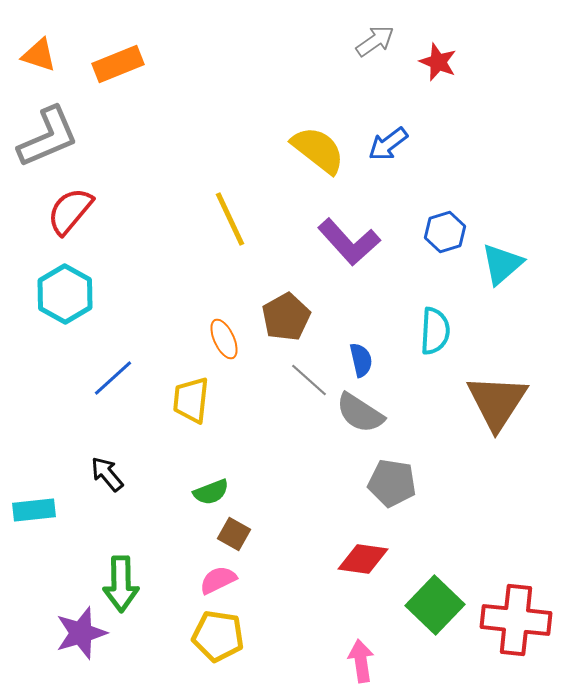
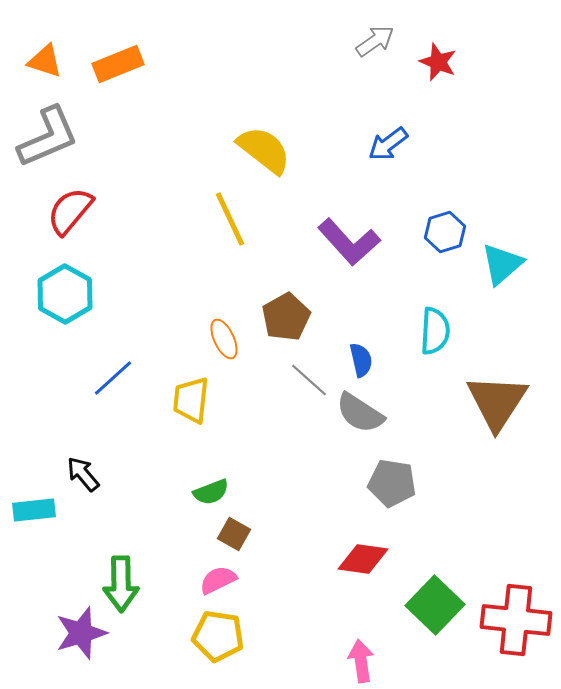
orange triangle: moved 6 px right, 6 px down
yellow semicircle: moved 54 px left
black arrow: moved 24 px left
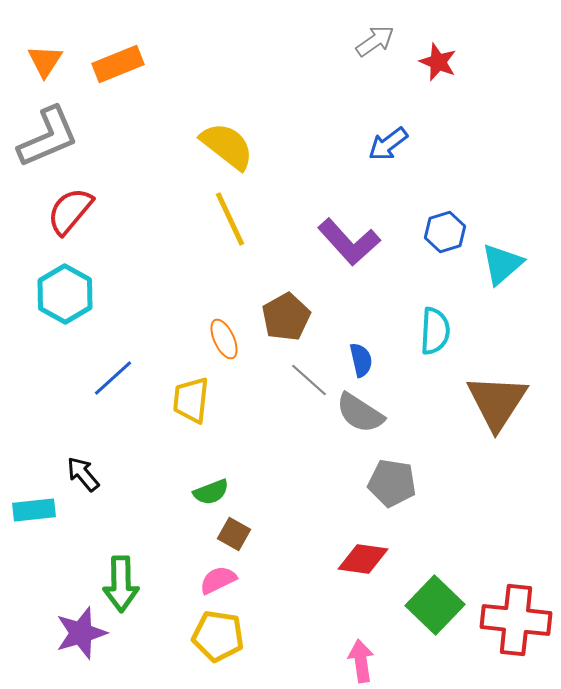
orange triangle: rotated 45 degrees clockwise
yellow semicircle: moved 37 px left, 4 px up
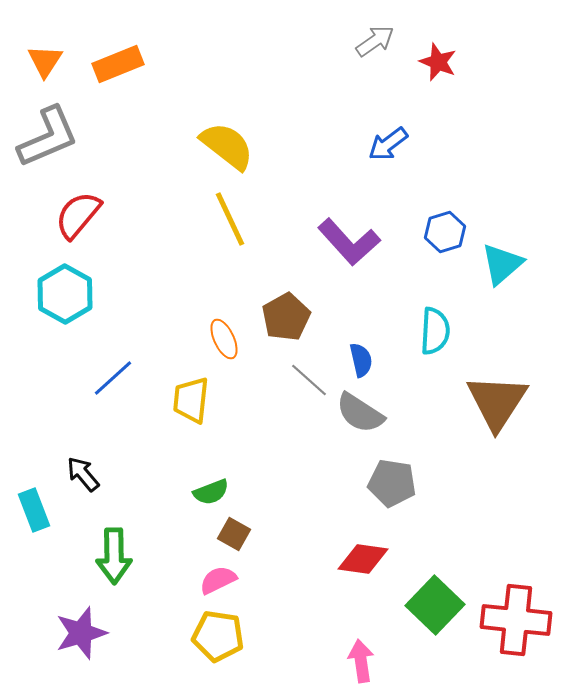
red semicircle: moved 8 px right, 4 px down
cyan rectangle: rotated 75 degrees clockwise
green arrow: moved 7 px left, 28 px up
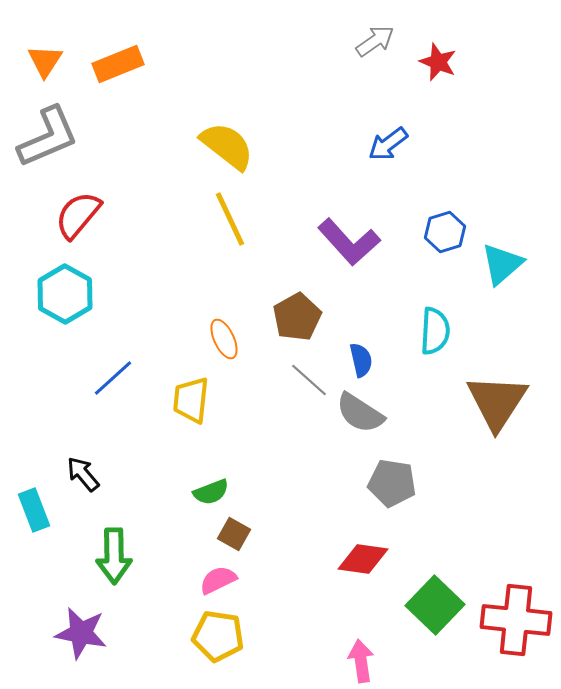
brown pentagon: moved 11 px right
purple star: rotated 28 degrees clockwise
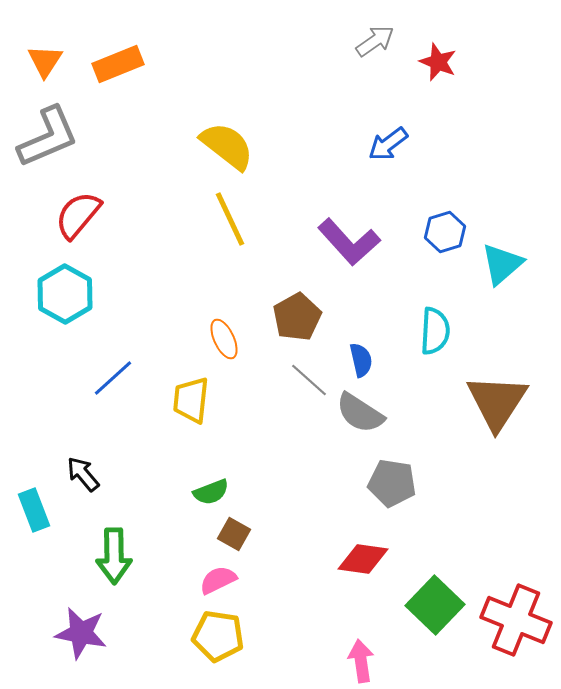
red cross: rotated 16 degrees clockwise
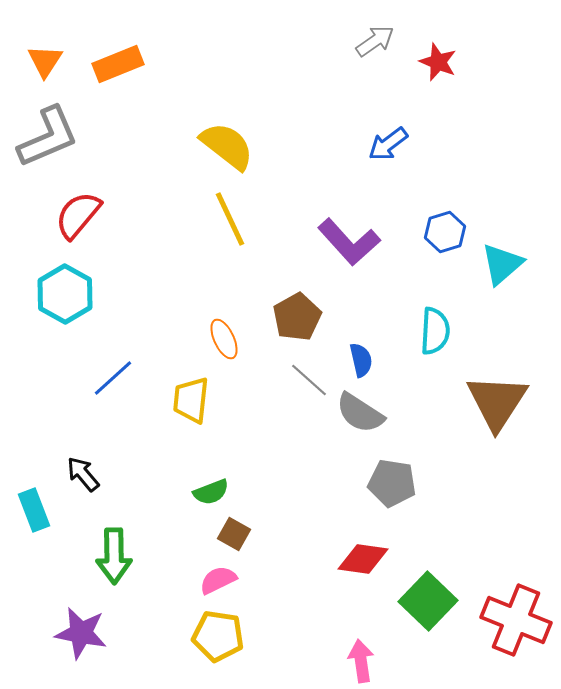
green square: moved 7 px left, 4 px up
